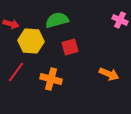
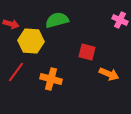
red square: moved 17 px right, 5 px down; rotated 30 degrees clockwise
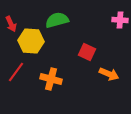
pink cross: rotated 21 degrees counterclockwise
red arrow: rotated 49 degrees clockwise
red square: rotated 12 degrees clockwise
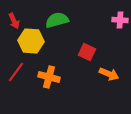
red arrow: moved 3 px right, 3 px up
orange cross: moved 2 px left, 2 px up
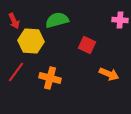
red square: moved 7 px up
orange cross: moved 1 px right, 1 px down
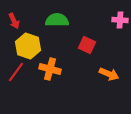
green semicircle: rotated 15 degrees clockwise
yellow hexagon: moved 3 px left, 5 px down; rotated 15 degrees clockwise
orange cross: moved 9 px up
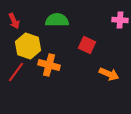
orange cross: moved 1 px left, 4 px up
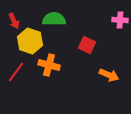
green semicircle: moved 3 px left, 1 px up
yellow hexagon: moved 2 px right, 5 px up
orange arrow: moved 1 px down
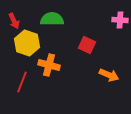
green semicircle: moved 2 px left
yellow hexagon: moved 3 px left, 2 px down
red line: moved 6 px right, 10 px down; rotated 15 degrees counterclockwise
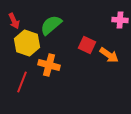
green semicircle: moved 1 px left, 6 px down; rotated 40 degrees counterclockwise
orange arrow: moved 20 px up; rotated 12 degrees clockwise
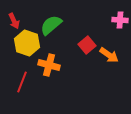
red square: rotated 24 degrees clockwise
